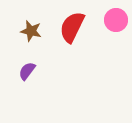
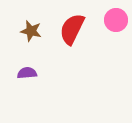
red semicircle: moved 2 px down
purple semicircle: moved 2 px down; rotated 48 degrees clockwise
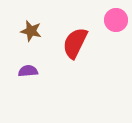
red semicircle: moved 3 px right, 14 px down
purple semicircle: moved 1 px right, 2 px up
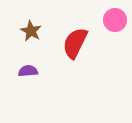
pink circle: moved 1 px left
brown star: rotated 15 degrees clockwise
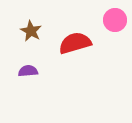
red semicircle: rotated 48 degrees clockwise
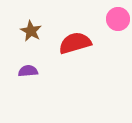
pink circle: moved 3 px right, 1 px up
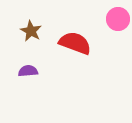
red semicircle: rotated 36 degrees clockwise
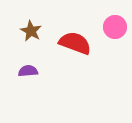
pink circle: moved 3 px left, 8 px down
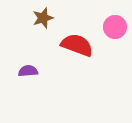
brown star: moved 12 px right, 13 px up; rotated 25 degrees clockwise
red semicircle: moved 2 px right, 2 px down
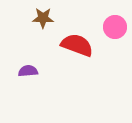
brown star: rotated 20 degrees clockwise
